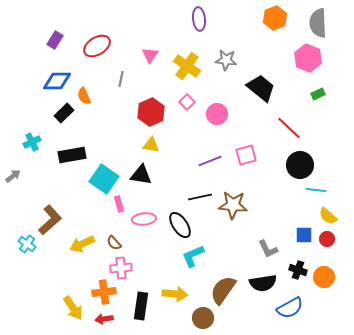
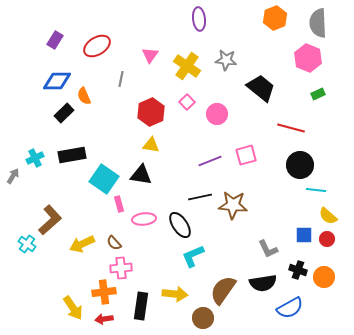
red line at (289, 128): moved 2 px right; rotated 28 degrees counterclockwise
cyan cross at (32, 142): moved 3 px right, 16 px down
gray arrow at (13, 176): rotated 21 degrees counterclockwise
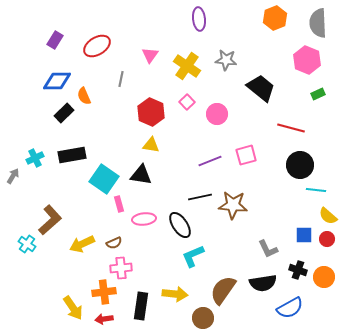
pink hexagon at (308, 58): moved 1 px left, 2 px down
red hexagon at (151, 112): rotated 12 degrees counterclockwise
brown semicircle at (114, 243): rotated 70 degrees counterclockwise
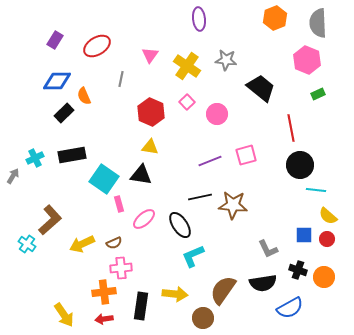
red line at (291, 128): rotated 64 degrees clockwise
yellow triangle at (151, 145): moved 1 px left, 2 px down
pink ellipse at (144, 219): rotated 35 degrees counterclockwise
yellow arrow at (73, 308): moved 9 px left, 7 px down
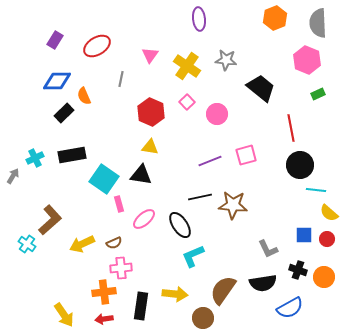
yellow semicircle at (328, 216): moved 1 px right, 3 px up
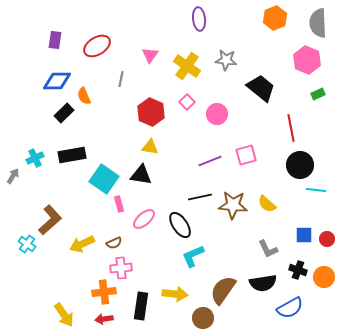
purple rectangle at (55, 40): rotated 24 degrees counterclockwise
yellow semicircle at (329, 213): moved 62 px left, 9 px up
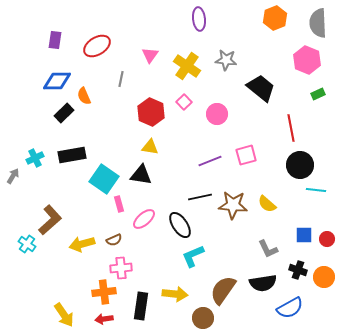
pink square at (187, 102): moved 3 px left
brown semicircle at (114, 243): moved 3 px up
yellow arrow at (82, 244): rotated 10 degrees clockwise
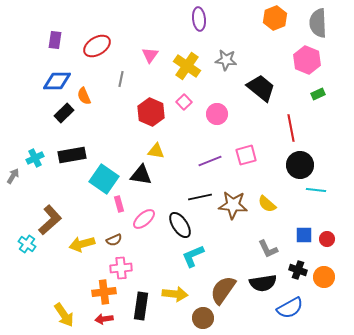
yellow triangle at (150, 147): moved 6 px right, 4 px down
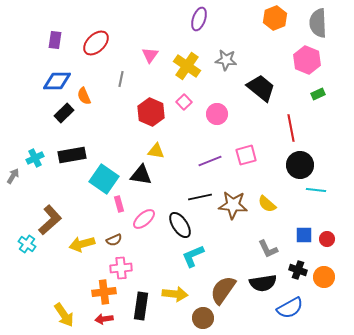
purple ellipse at (199, 19): rotated 25 degrees clockwise
red ellipse at (97, 46): moved 1 px left, 3 px up; rotated 12 degrees counterclockwise
